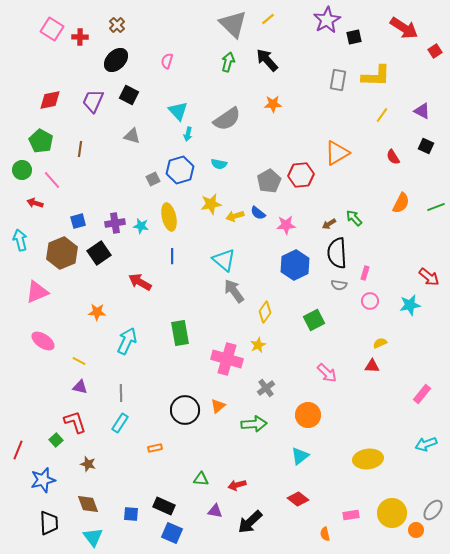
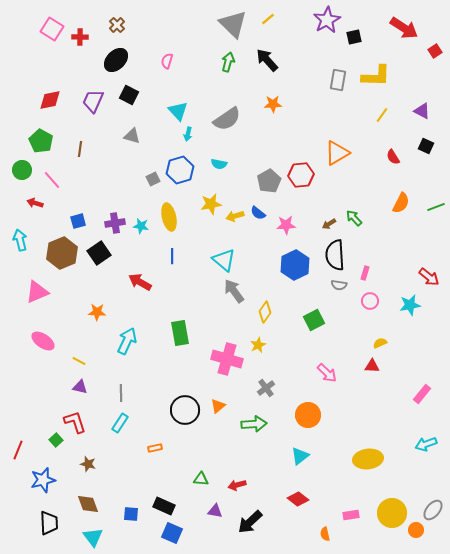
black semicircle at (337, 253): moved 2 px left, 2 px down
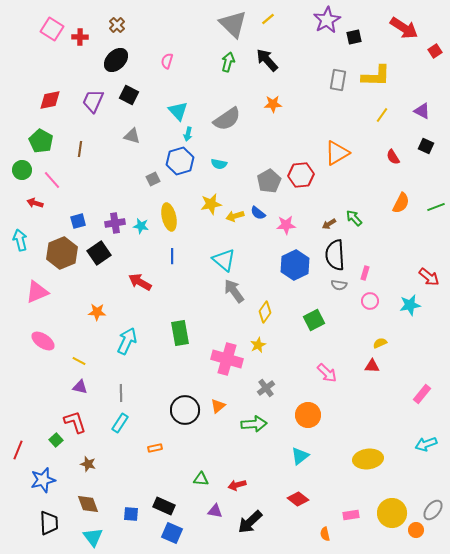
blue hexagon at (180, 170): moved 9 px up
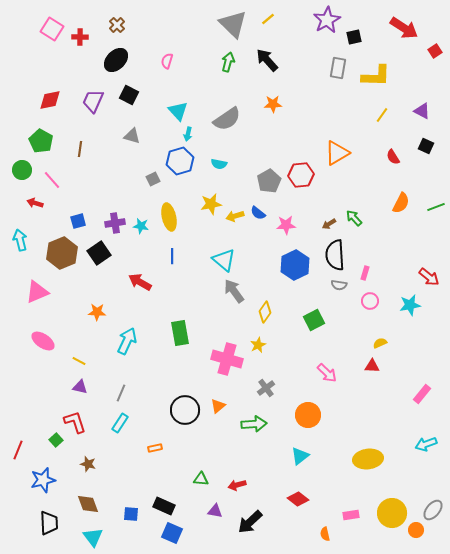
gray rectangle at (338, 80): moved 12 px up
gray line at (121, 393): rotated 24 degrees clockwise
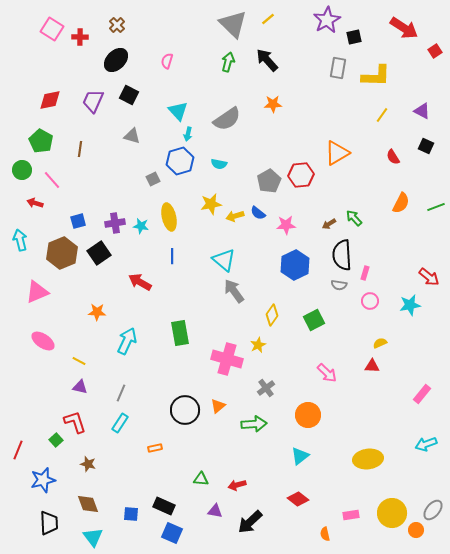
black semicircle at (335, 255): moved 7 px right
yellow diamond at (265, 312): moved 7 px right, 3 px down
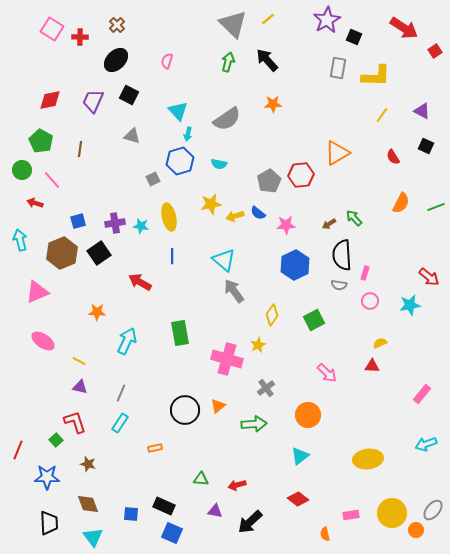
black square at (354, 37): rotated 35 degrees clockwise
blue star at (43, 480): moved 4 px right, 3 px up; rotated 15 degrees clockwise
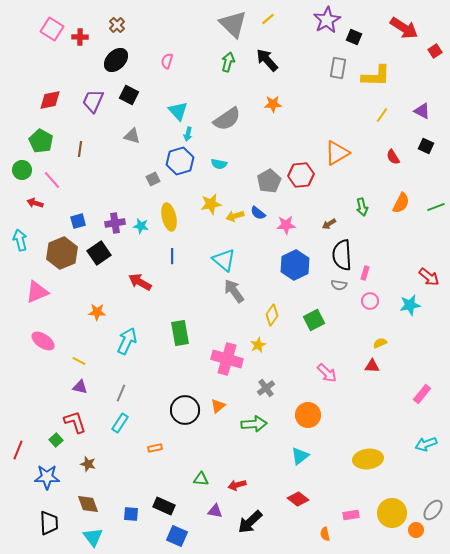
green arrow at (354, 218): moved 8 px right, 11 px up; rotated 150 degrees counterclockwise
blue square at (172, 533): moved 5 px right, 3 px down
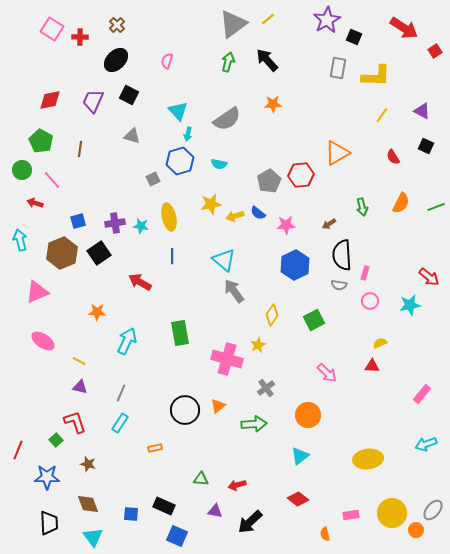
gray triangle at (233, 24): rotated 40 degrees clockwise
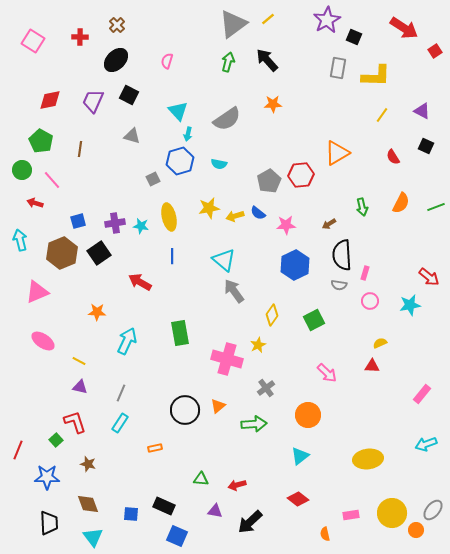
pink square at (52, 29): moved 19 px left, 12 px down
yellow star at (211, 204): moved 2 px left, 4 px down
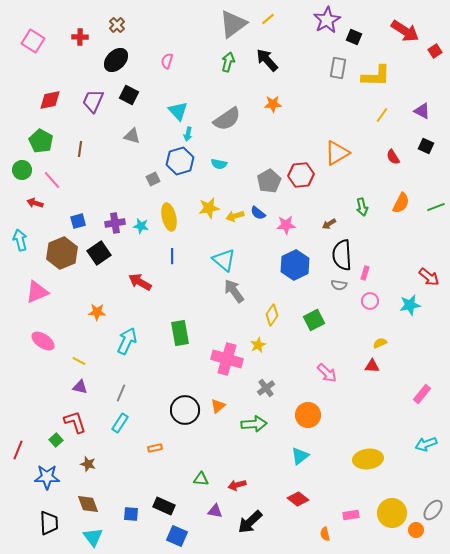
red arrow at (404, 28): moved 1 px right, 3 px down
